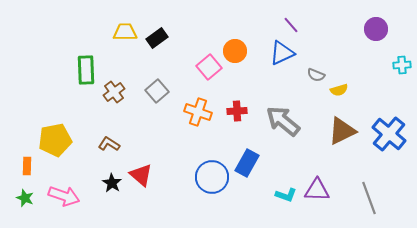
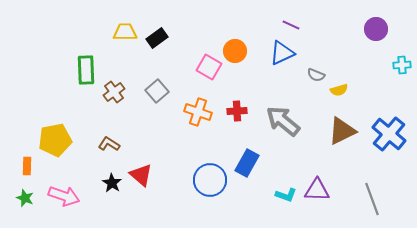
purple line: rotated 24 degrees counterclockwise
pink square: rotated 20 degrees counterclockwise
blue circle: moved 2 px left, 3 px down
gray line: moved 3 px right, 1 px down
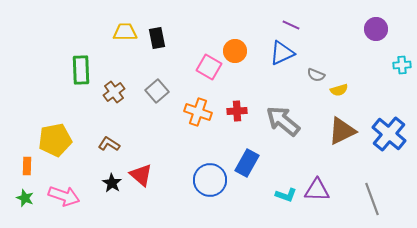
black rectangle: rotated 65 degrees counterclockwise
green rectangle: moved 5 px left
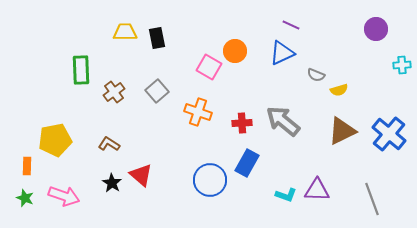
red cross: moved 5 px right, 12 px down
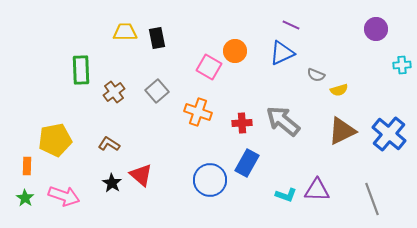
green star: rotated 12 degrees clockwise
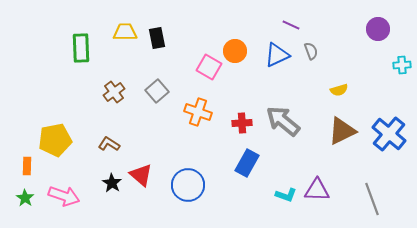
purple circle: moved 2 px right
blue triangle: moved 5 px left, 2 px down
green rectangle: moved 22 px up
gray semicircle: moved 5 px left, 24 px up; rotated 132 degrees counterclockwise
blue circle: moved 22 px left, 5 px down
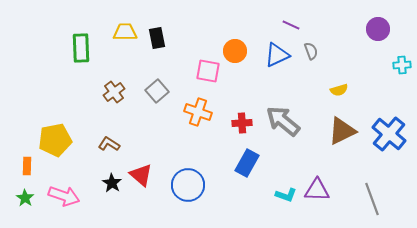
pink square: moved 1 px left, 4 px down; rotated 20 degrees counterclockwise
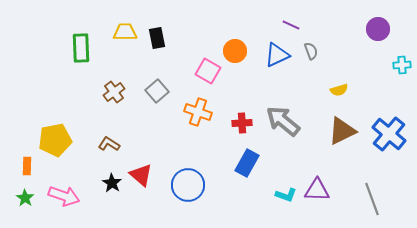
pink square: rotated 20 degrees clockwise
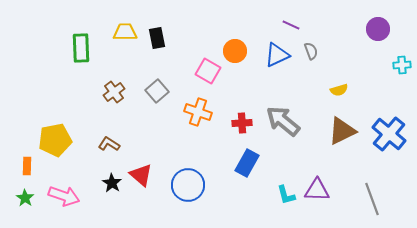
cyan L-shape: rotated 55 degrees clockwise
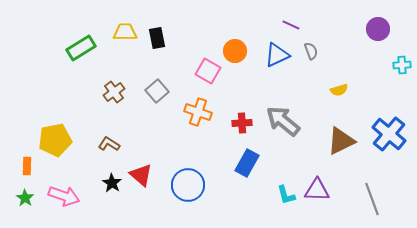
green rectangle: rotated 60 degrees clockwise
brown triangle: moved 1 px left, 10 px down
